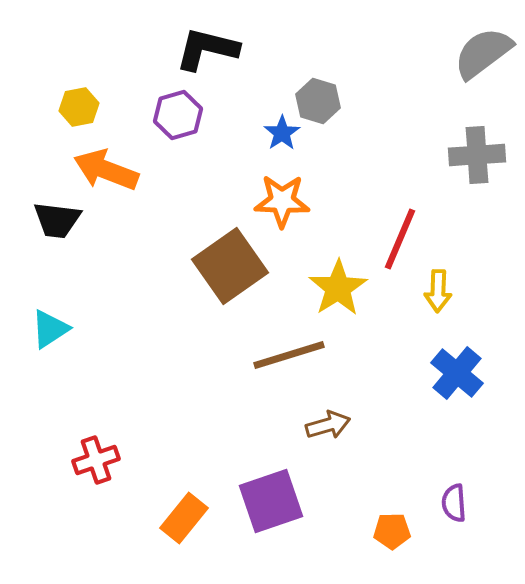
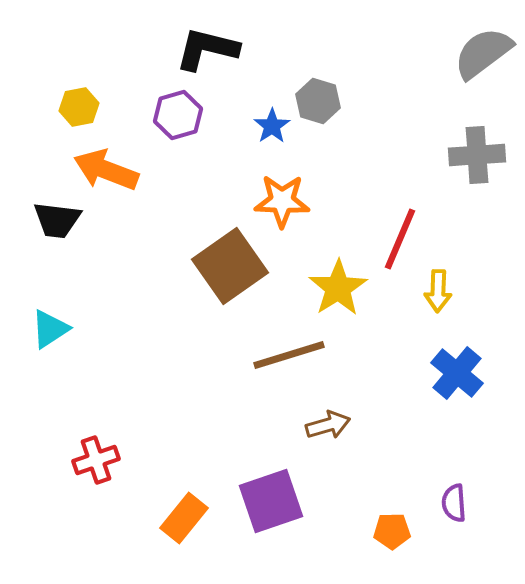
blue star: moved 10 px left, 7 px up
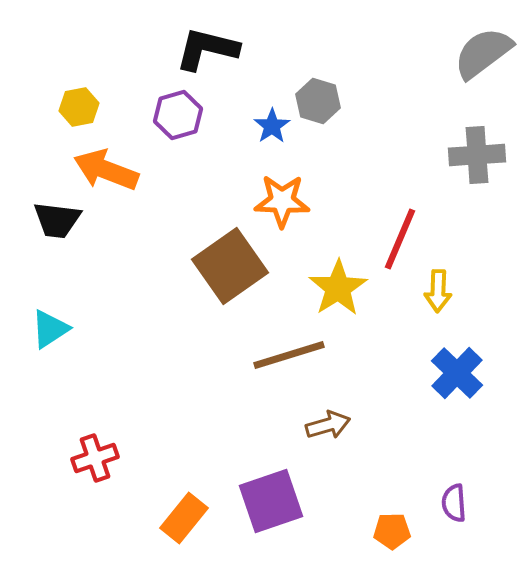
blue cross: rotated 4 degrees clockwise
red cross: moved 1 px left, 2 px up
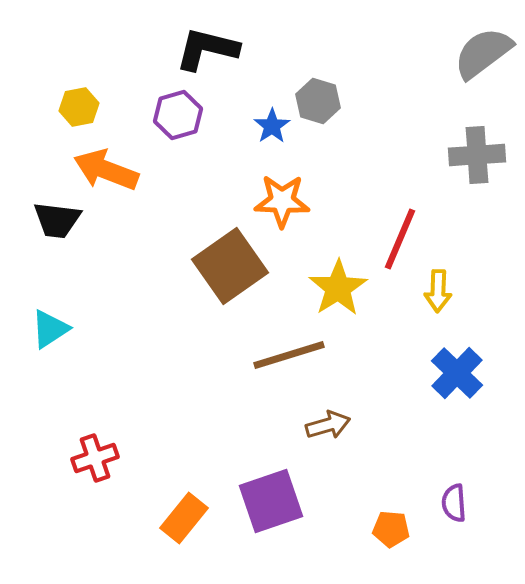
orange pentagon: moved 1 px left, 2 px up; rotated 6 degrees clockwise
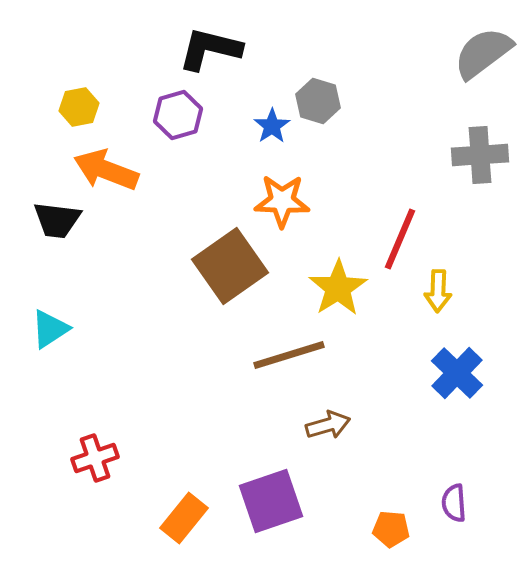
black L-shape: moved 3 px right
gray cross: moved 3 px right
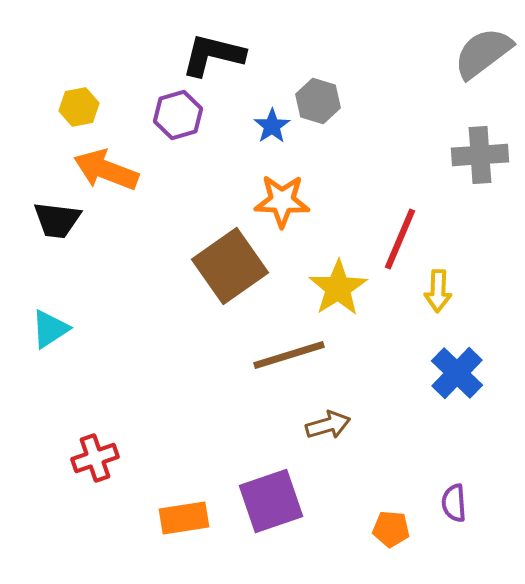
black L-shape: moved 3 px right, 6 px down
orange rectangle: rotated 42 degrees clockwise
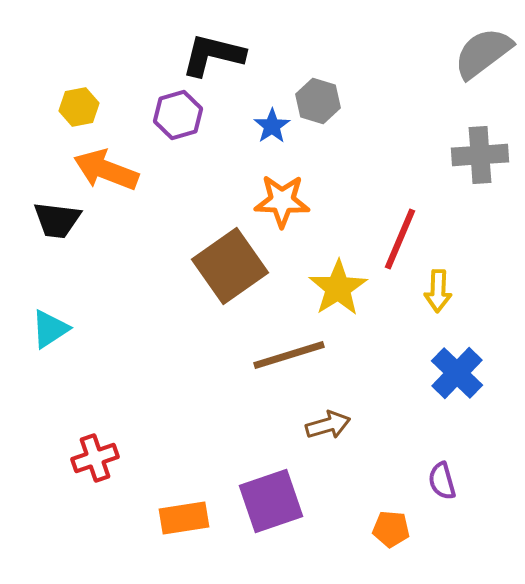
purple semicircle: moved 12 px left, 22 px up; rotated 12 degrees counterclockwise
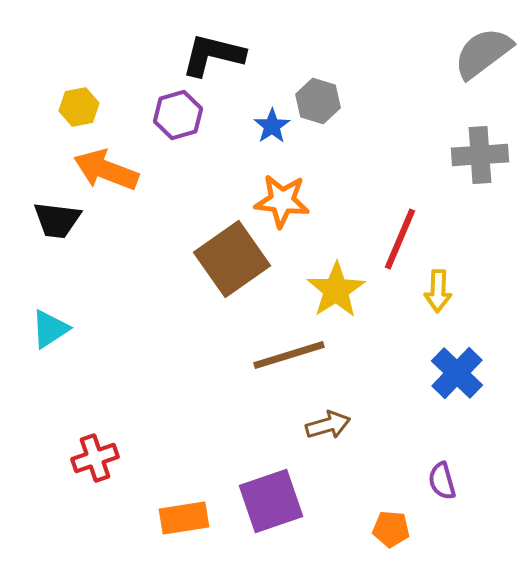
orange star: rotated 4 degrees clockwise
brown square: moved 2 px right, 7 px up
yellow star: moved 2 px left, 2 px down
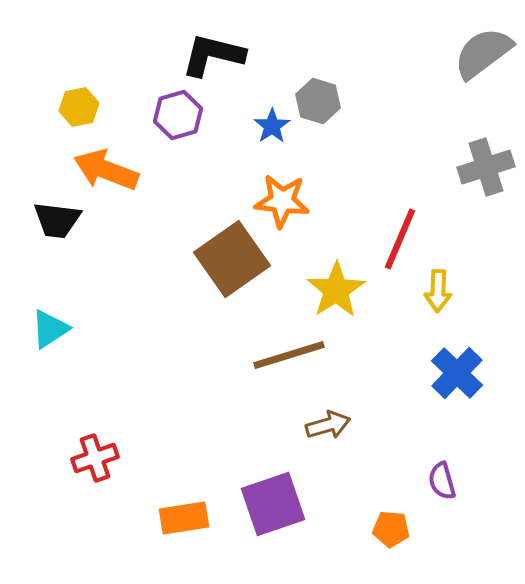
gray cross: moved 6 px right, 12 px down; rotated 14 degrees counterclockwise
purple square: moved 2 px right, 3 px down
